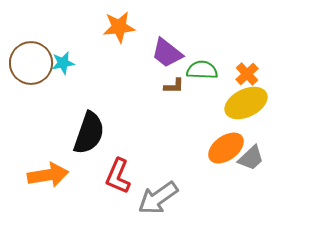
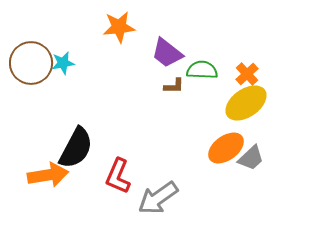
yellow ellipse: rotated 9 degrees counterclockwise
black semicircle: moved 13 px left, 15 px down; rotated 9 degrees clockwise
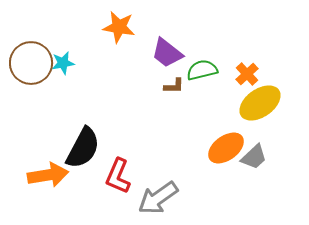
orange star: rotated 16 degrees clockwise
green semicircle: rotated 16 degrees counterclockwise
yellow ellipse: moved 14 px right
black semicircle: moved 7 px right
gray trapezoid: moved 3 px right, 1 px up
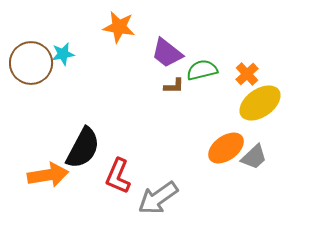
cyan star: moved 9 px up
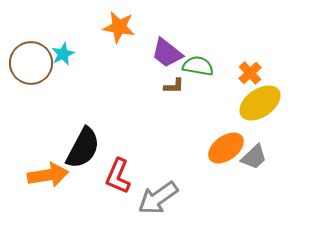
cyan star: rotated 15 degrees counterclockwise
green semicircle: moved 4 px left, 4 px up; rotated 24 degrees clockwise
orange cross: moved 3 px right, 1 px up
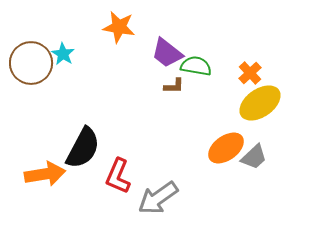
cyan star: rotated 15 degrees counterclockwise
green semicircle: moved 2 px left
orange arrow: moved 3 px left, 1 px up
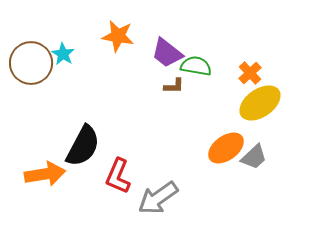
orange star: moved 1 px left, 9 px down
black semicircle: moved 2 px up
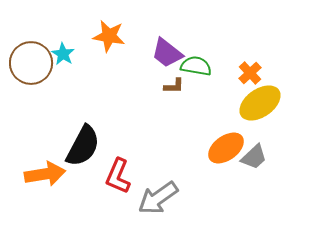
orange star: moved 9 px left
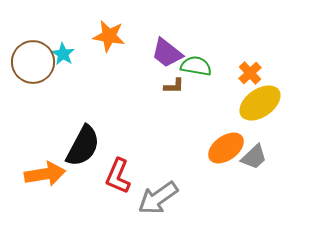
brown circle: moved 2 px right, 1 px up
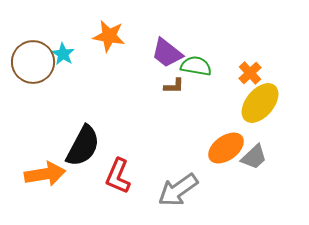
yellow ellipse: rotated 15 degrees counterclockwise
gray arrow: moved 20 px right, 8 px up
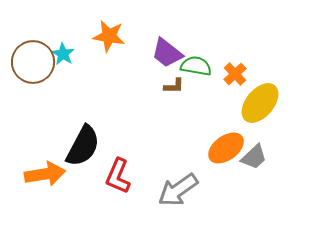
orange cross: moved 15 px left, 1 px down
